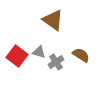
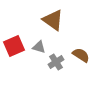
gray triangle: moved 5 px up
red square: moved 3 px left, 10 px up; rotated 30 degrees clockwise
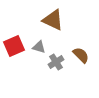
brown triangle: rotated 10 degrees counterclockwise
brown semicircle: rotated 12 degrees clockwise
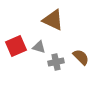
red square: moved 2 px right
brown semicircle: moved 2 px down
gray cross: rotated 21 degrees clockwise
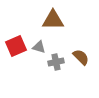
brown triangle: rotated 25 degrees counterclockwise
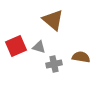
brown triangle: rotated 40 degrees clockwise
brown semicircle: rotated 36 degrees counterclockwise
gray cross: moved 2 px left, 2 px down
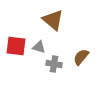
red square: rotated 30 degrees clockwise
brown semicircle: rotated 60 degrees counterclockwise
gray cross: rotated 21 degrees clockwise
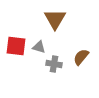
brown triangle: moved 2 px right, 1 px up; rotated 20 degrees clockwise
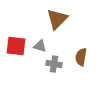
brown triangle: moved 2 px right; rotated 15 degrees clockwise
gray triangle: moved 1 px right, 1 px up
brown semicircle: rotated 30 degrees counterclockwise
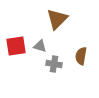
red square: rotated 15 degrees counterclockwise
brown semicircle: moved 1 px up
